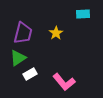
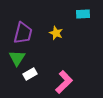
yellow star: rotated 16 degrees counterclockwise
green triangle: moved 1 px left; rotated 24 degrees counterclockwise
pink L-shape: rotated 95 degrees counterclockwise
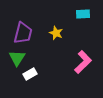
pink L-shape: moved 19 px right, 20 px up
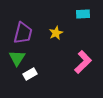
yellow star: rotated 24 degrees clockwise
